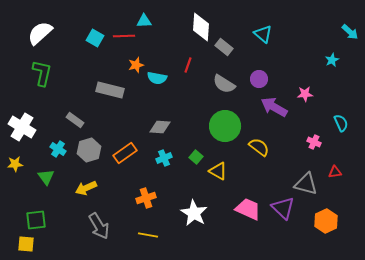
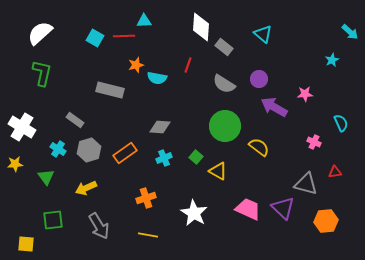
green square at (36, 220): moved 17 px right
orange hexagon at (326, 221): rotated 20 degrees clockwise
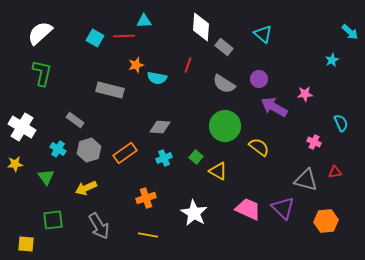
gray triangle at (306, 184): moved 4 px up
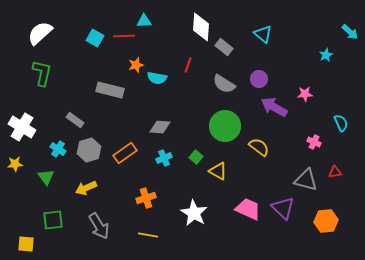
cyan star at (332, 60): moved 6 px left, 5 px up
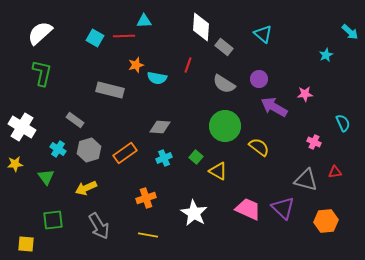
cyan semicircle at (341, 123): moved 2 px right
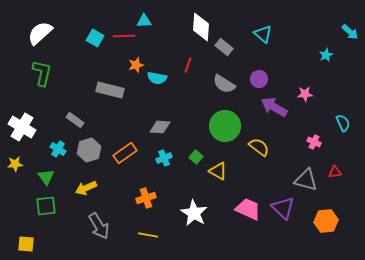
green square at (53, 220): moved 7 px left, 14 px up
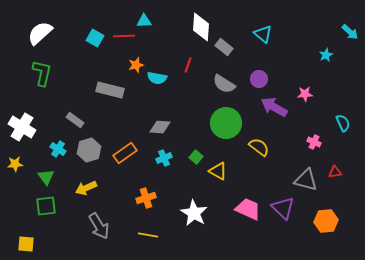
green circle at (225, 126): moved 1 px right, 3 px up
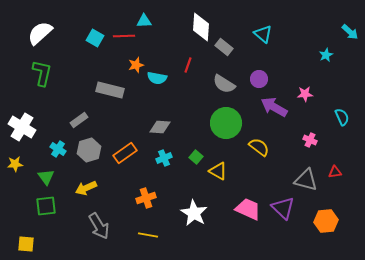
gray rectangle at (75, 120): moved 4 px right; rotated 72 degrees counterclockwise
cyan semicircle at (343, 123): moved 1 px left, 6 px up
pink cross at (314, 142): moved 4 px left, 2 px up
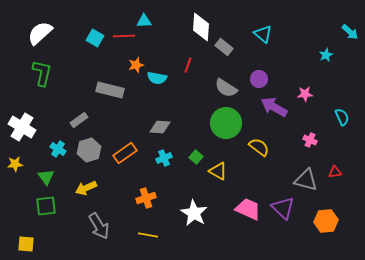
gray semicircle at (224, 84): moved 2 px right, 4 px down
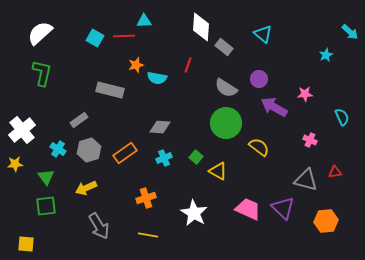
white cross at (22, 127): moved 3 px down; rotated 20 degrees clockwise
